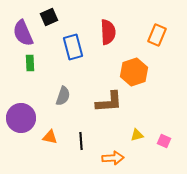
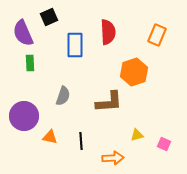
blue rectangle: moved 2 px right, 2 px up; rotated 15 degrees clockwise
purple circle: moved 3 px right, 2 px up
pink square: moved 3 px down
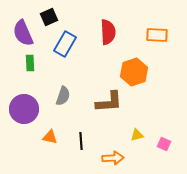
orange rectangle: rotated 70 degrees clockwise
blue rectangle: moved 10 px left, 1 px up; rotated 30 degrees clockwise
purple circle: moved 7 px up
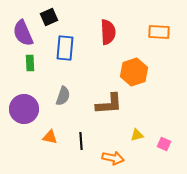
orange rectangle: moved 2 px right, 3 px up
blue rectangle: moved 4 px down; rotated 25 degrees counterclockwise
brown L-shape: moved 2 px down
orange arrow: rotated 15 degrees clockwise
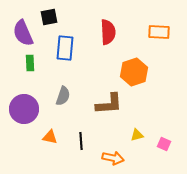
black square: rotated 12 degrees clockwise
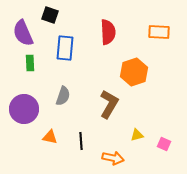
black square: moved 1 px right, 2 px up; rotated 30 degrees clockwise
brown L-shape: rotated 56 degrees counterclockwise
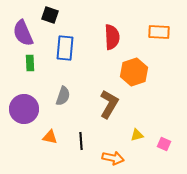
red semicircle: moved 4 px right, 5 px down
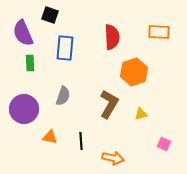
yellow triangle: moved 4 px right, 21 px up
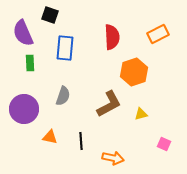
orange rectangle: moved 1 px left, 2 px down; rotated 30 degrees counterclockwise
brown L-shape: rotated 32 degrees clockwise
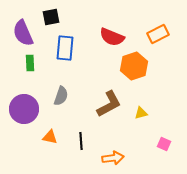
black square: moved 1 px right, 2 px down; rotated 30 degrees counterclockwise
red semicircle: rotated 115 degrees clockwise
orange hexagon: moved 6 px up
gray semicircle: moved 2 px left
yellow triangle: moved 1 px up
orange arrow: rotated 20 degrees counterclockwise
